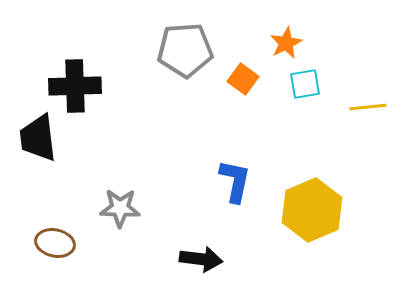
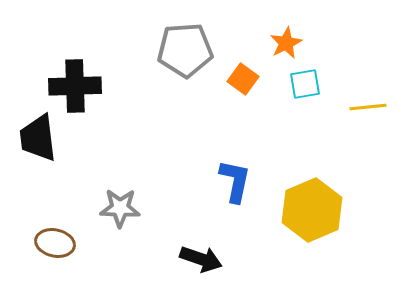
black arrow: rotated 12 degrees clockwise
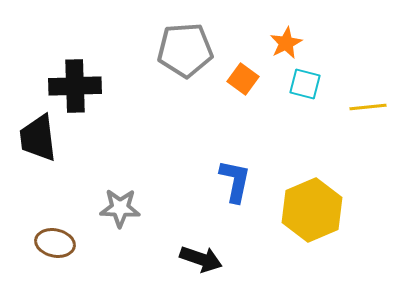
cyan square: rotated 24 degrees clockwise
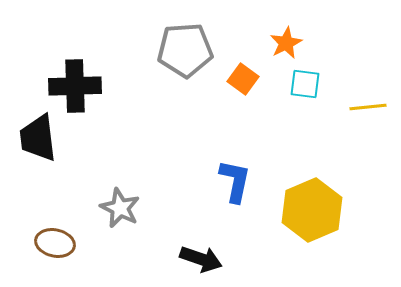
cyan square: rotated 8 degrees counterclockwise
gray star: rotated 24 degrees clockwise
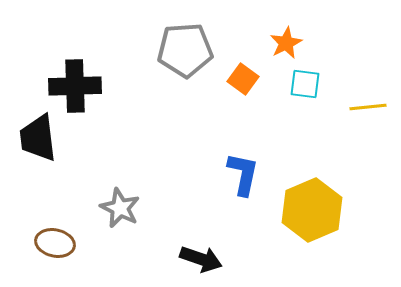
blue L-shape: moved 8 px right, 7 px up
